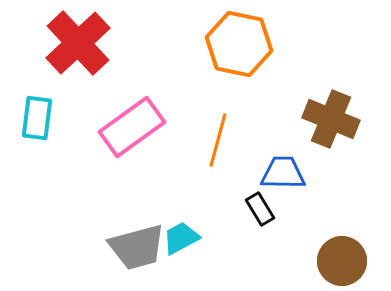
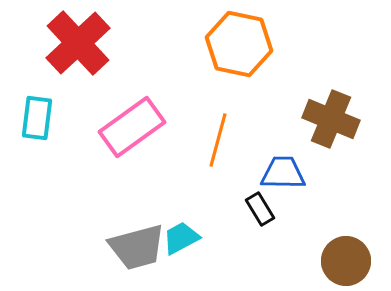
brown circle: moved 4 px right
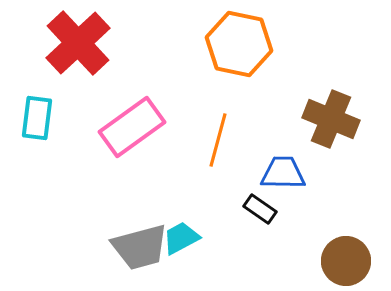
black rectangle: rotated 24 degrees counterclockwise
gray trapezoid: moved 3 px right
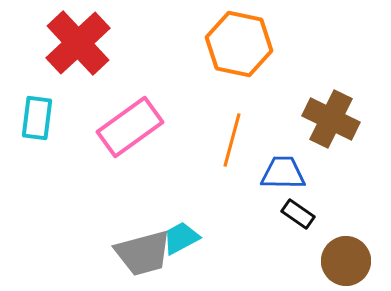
brown cross: rotated 4 degrees clockwise
pink rectangle: moved 2 px left
orange line: moved 14 px right
black rectangle: moved 38 px right, 5 px down
gray trapezoid: moved 3 px right, 6 px down
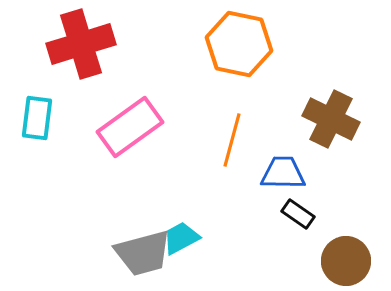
red cross: moved 3 px right, 1 px down; rotated 26 degrees clockwise
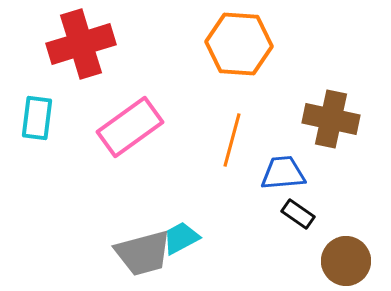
orange hexagon: rotated 8 degrees counterclockwise
brown cross: rotated 14 degrees counterclockwise
blue trapezoid: rotated 6 degrees counterclockwise
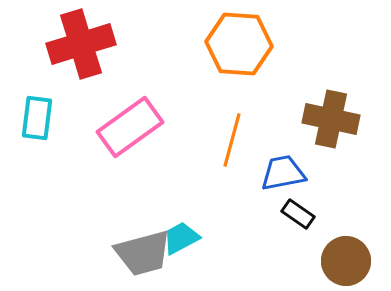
blue trapezoid: rotated 6 degrees counterclockwise
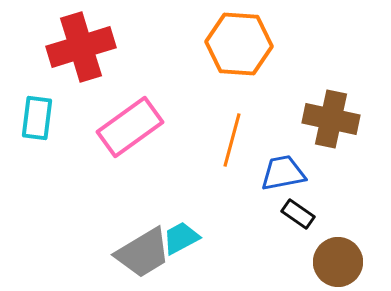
red cross: moved 3 px down
gray trapezoid: rotated 16 degrees counterclockwise
brown circle: moved 8 px left, 1 px down
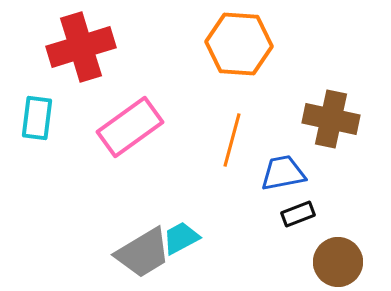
black rectangle: rotated 56 degrees counterclockwise
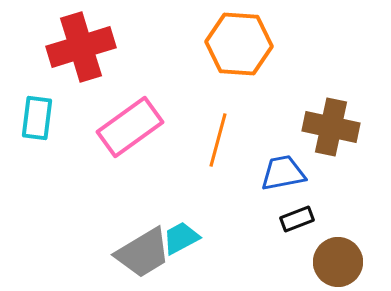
brown cross: moved 8 px down
orange line: moved 14 px left
black rectangle: moved 1 px left, 5 px down
